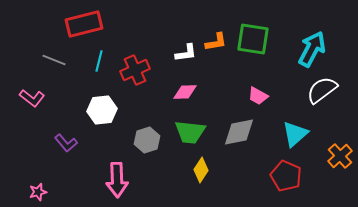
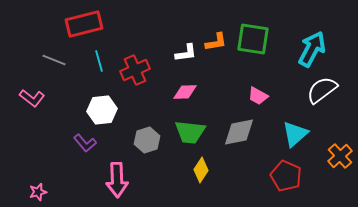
cyan line: rotated 30 degrees counterclockwise
purple L-shape: moved 19 px right
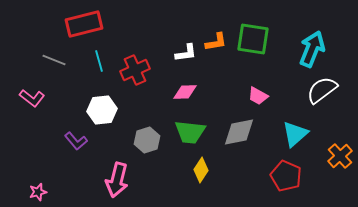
cyan arrow: rotated 6 degrees counterclockwise
purple L-shape: moved 9 px left, 2 px up
pink arrow: rotated 16 degrees clockwise
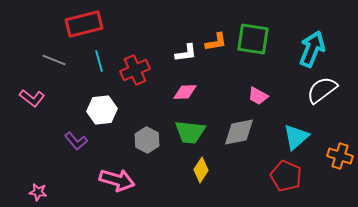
cyan triangle: moved 1 px right, 3 px down
gray hexagon: rotated 15 degrees counterclockwise
orange cross: rotated 30 degrees counterclockwise
pink arrow: rotated 88 degrees counterclockwise
pink star: rotated 24 degrees clockwise
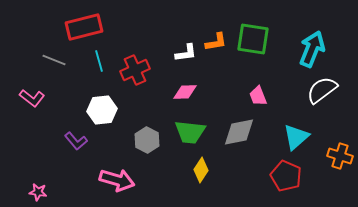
red rectangle: moved 3 px down
pink trapezoid: rotated 40 degrees clockwise
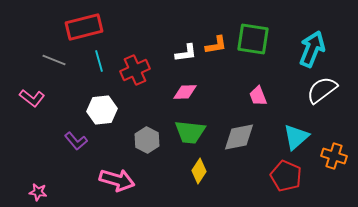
orange L-shape: moved 3 px down
gray diamond: moved 5 px down
orange cross: moved 6 px left
yellow diamond: moved 2 px left, 1 px down
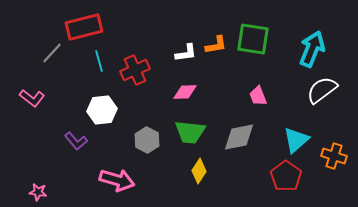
gray line: moved 2 px left, 7 px up; rotated 70 degrees counterclockwise
cyan triangle: moved 3 px down
red pentagon: rotated 12 degrees clockwise
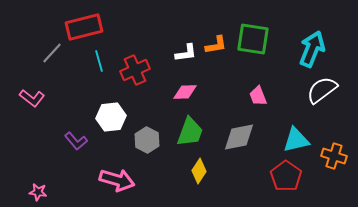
white hexagon: moved 9 px right, 7 px down
green trapezoid: rotated 76 degrees counterclockwise
cyan triangle: rotated 28 degrees clockwise
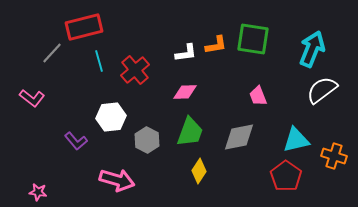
red cross: rotated 16 degrees counterclockwise
